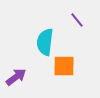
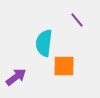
cyan semicircle: moved 1 px left, 1 px down
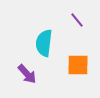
orange square: moved 14 px right, 1 px up
purple arrow: moved 11 px right, 3 px up; rotated 85 degrees clockwise
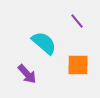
purple line: moved 1 px down
cyan semicircle: rotated 124 degrees clockwise
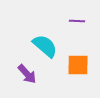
purple line: rotated 49 degrees counterclockwise
cyan semicircle: moved 1 px right, 3 px down
